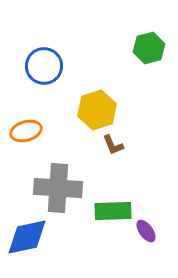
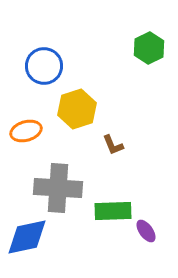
green hexagon: rotated 12 degrees counterclockwise
yellow hexagon: moved 20 px left, 1 px up
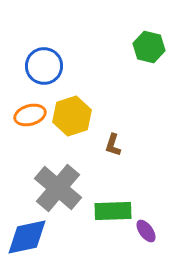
green hexagon: moved 1 px up; rotated 20 degrees counterclockwise
yellow hexagon: moved 5 px left, 7 px down
orange ellipse: moved 4 px right, 16 px up
brown L-shape: rotated 40 degrees clockwise
gray cross: rotated 36 degrees clockwise
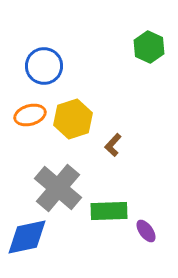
green hexagon: rotated 12 degrees clockwise
yellow hexagon: moved 1 px right, 3 px down
brown L-shape: rotated 25 degrees clockwise
green rectangle: moved 4 px left
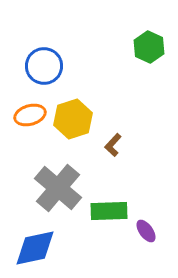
blue diamond: moved 8 px right, 11 px down
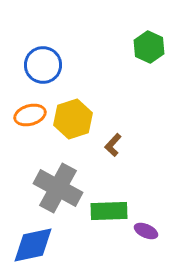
blue circle: moved 1 px left, 1 px up
gray cross: rotated 12 degrees counterclockwise
purple ellipse: rotated 30 degrees counterclockwise
blue diamond: moved 2 px left, 3 px up
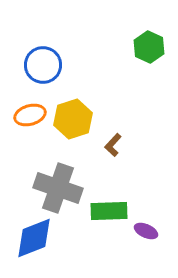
gray cross: rotated 9 degrees counterclockwise
blue diamond: moved 1 px right, 7 px up; rotated 9 degrees counterclockwise
